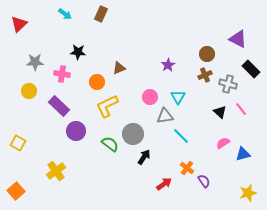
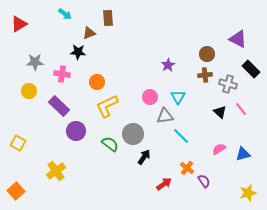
brown rectangle: moved 7 px right, 4 px down; rotated 28 degrees counterclockwise
red triangle: rotated 12 degrees clockwise
brown triangle: moved 30 px left, 35 px up
brown cross: rotated 16 degrees clockwise
pink semicircle: moved 4 px left, 6 px down
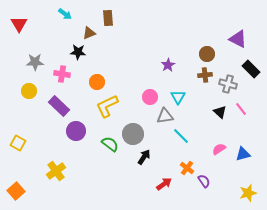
red triangle: rotated 30 degrees counterclockwise
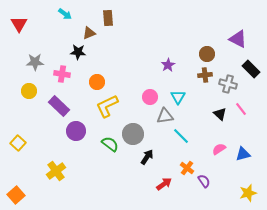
black triangle: moved 2 px down
yellow square: rotated 14 degrees clockwise
black arrow: moved 3 px right
orange square: moved 4 px down
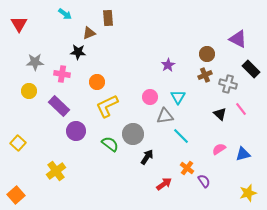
brown cross: rotated 16 degrees counterclockwise
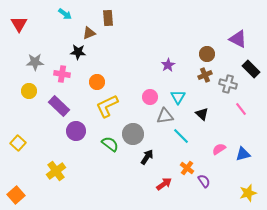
black triangle: moved 18 px left
